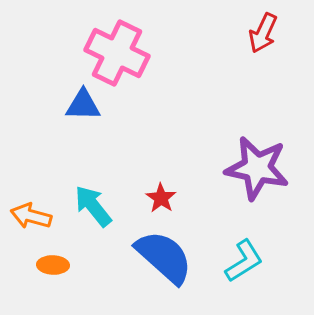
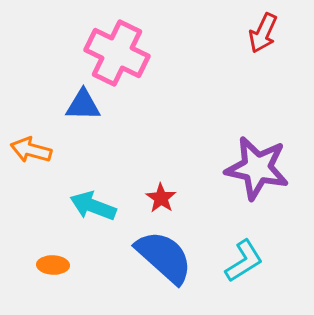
cyan arrow: rotated 30 degrees counterclockwise
orange arrow: moved 66 px up
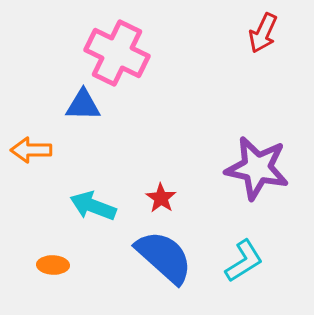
orange arrow: rotated 15 degrees counterclockwise
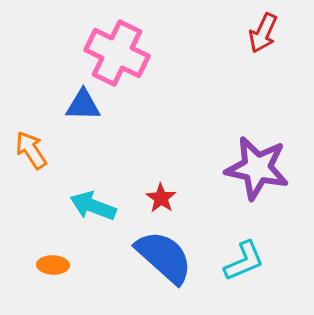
orange arrow: rotated 57 degrees clockwise
cyan L-shape: rotated 9 degrees clockwise
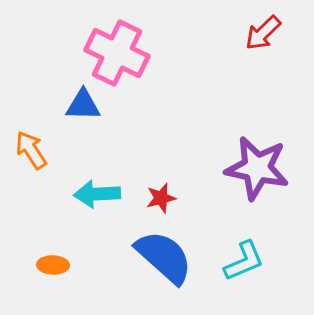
red arrow: rotated 21 degrees clockwise
red star: rotated 24 degrees clockwise
cyan arrow: moved 4 px right, 12 px up; rotated 24 degrees counterclockwise
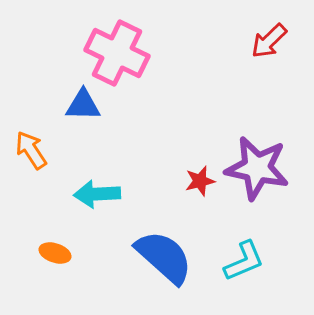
red arrow: moved 6 px right, 8 px down
red star: moved 39 px right, 17 px up
orange ellipse: moved 2 px right, 12 px up; rotated 16 degrees clockwise
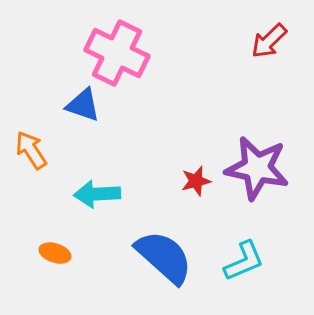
blue triangle: rotated 18 degrees clockwise
red star: moved 4 px left
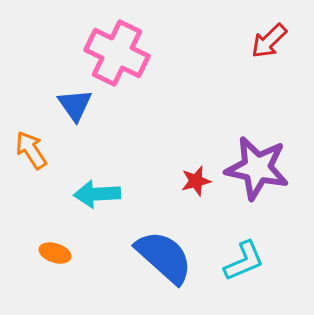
blue triangle: moved 8 px left; rotated 36 degrees clockwise
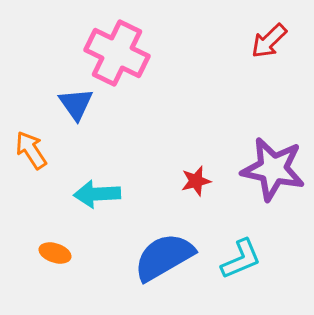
blue triangle: moved 1 px right, 1 px up
purple star: moved 16 px right, 1 px down
blue semicircle: rotated 72 degrees counterclockwise
cyan L-shape: moved 3 px left, 2 px up
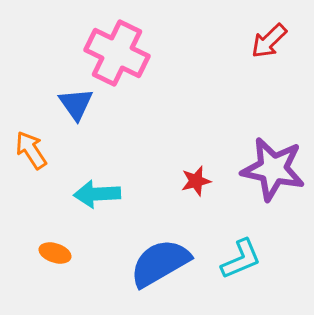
blue semicircle: moved 4 px left, 6 px down
